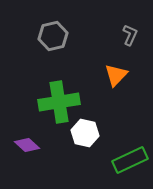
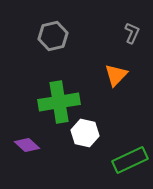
gray L-shape: moved 2 px right, 2 px up
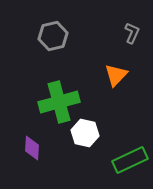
green cross: rotated 6 degrees counterclockwise
purple diamond: moved 5 px right, 3 px down; rotated 50 degrees clockwise
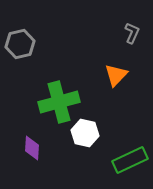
gray hexagon: moved 33 px left, 8 px down
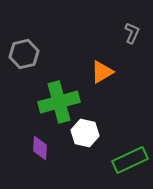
gray hexagon: moved 4 px right, 10 px down
orange triangle: moved 14 px left, 3 px up; rotated 15 degrees clockwise
purple diamond: moved 8 px right
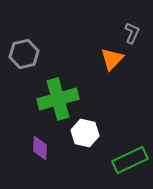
orange triangle: moved 10 px right, 13 px up; rotated 15 degrees counterclockwise
green cross: moved 1 px left, 3 px up
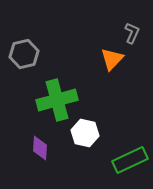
green cross: moved 1 px left, 1 px down
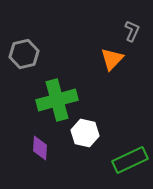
gray L-shape: moved 2 px up
